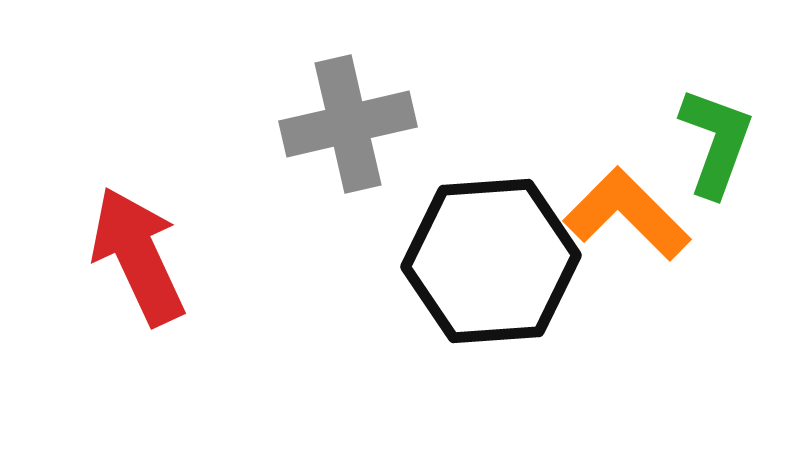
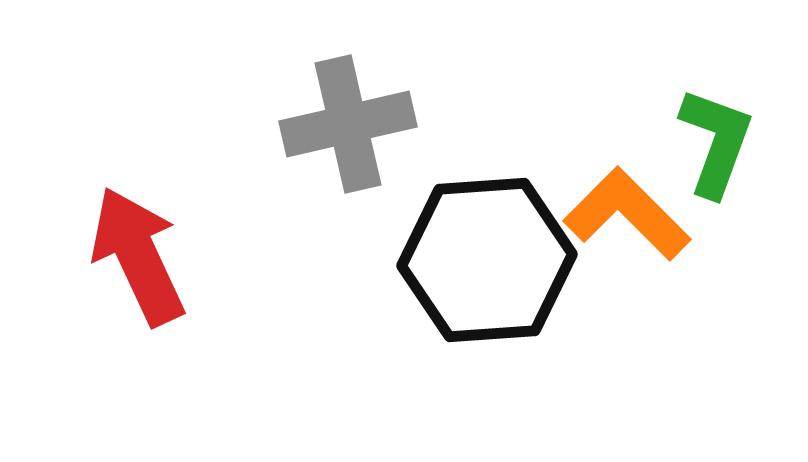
black hexagon: moved 4 px left, 1 px up
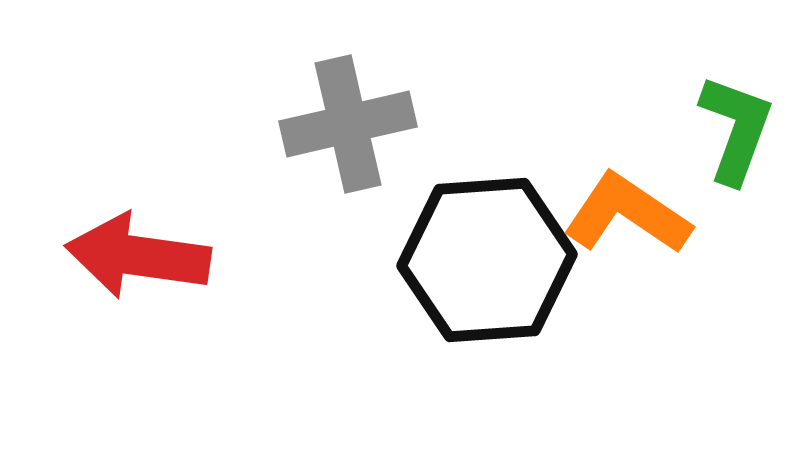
green L-shape: moved 20 px right, 13 px up
orange L-shape: rotated 11 degrees counterclockwise
red arrow: rotated 57 degrees counterclockwise
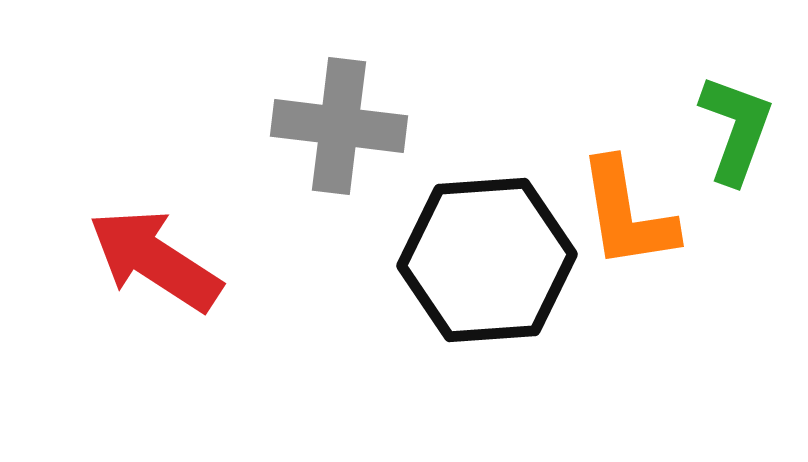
gray cross: moved 9 px left, 2 px down; rotated 20 degrees clockwise
orange L-shape: rotated 133 degrees counterclockwise
red arrow: moved 17 px right, 4 px down; rotated 25 degrees clockwise
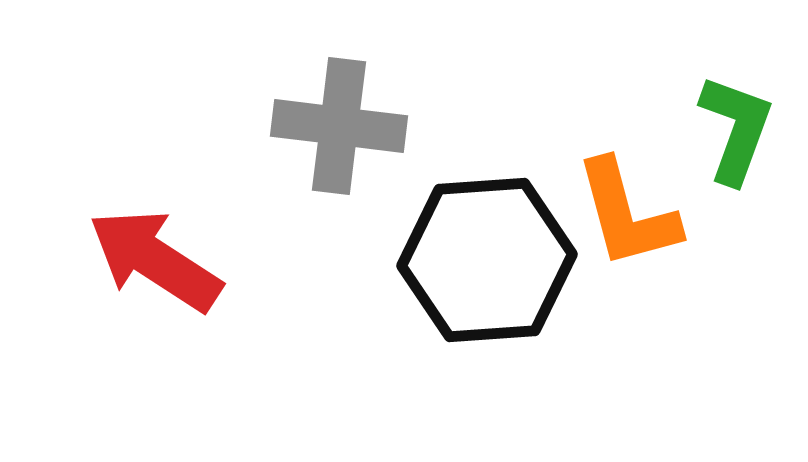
orange L-shape: rotated 6 degrees counterclockwise
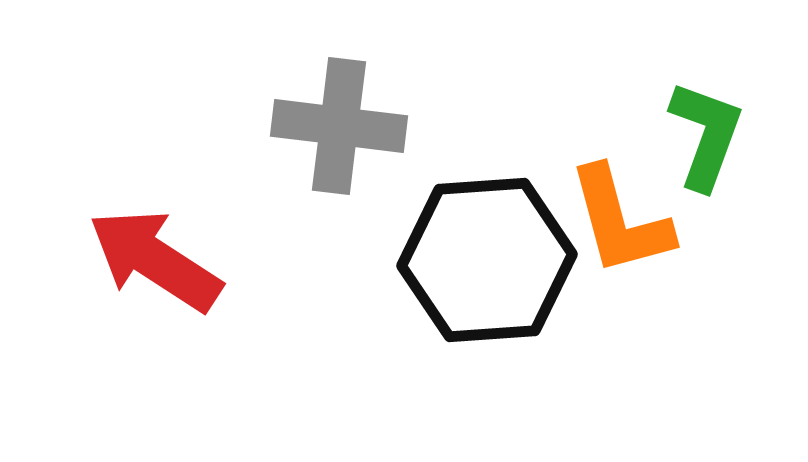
green L-shape: moved 30 px left, 6 px down
orange L-shape: moved 7 px left, 7 px down
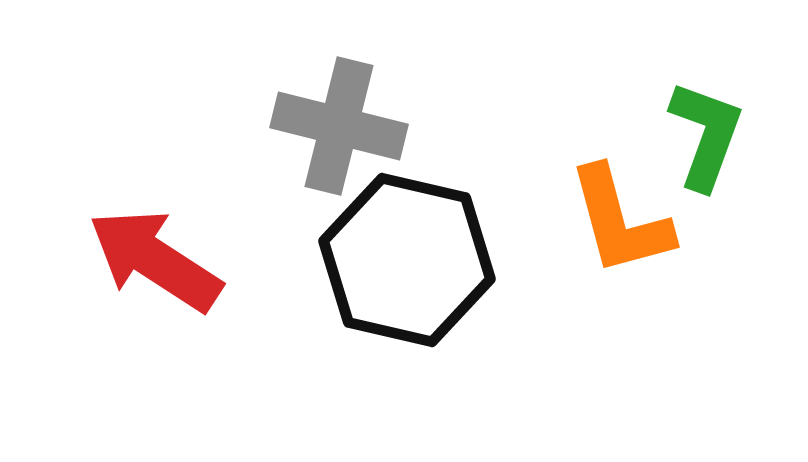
gray cross: rotated 7 degrees clockwise
black hexagon: moved 80 px left; rotated 17 degrees clockwise
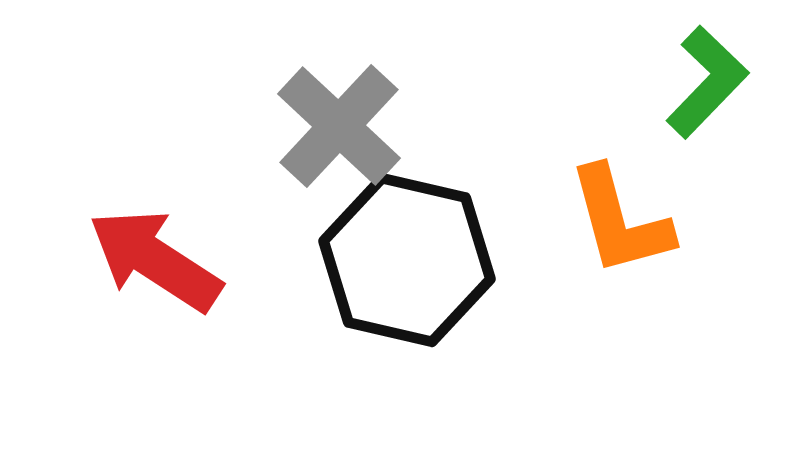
gray cross: rotated 29 degrees clockwise
green L-shape: moved 1 px right, 53 px up; rotated 24 degrees clockwise
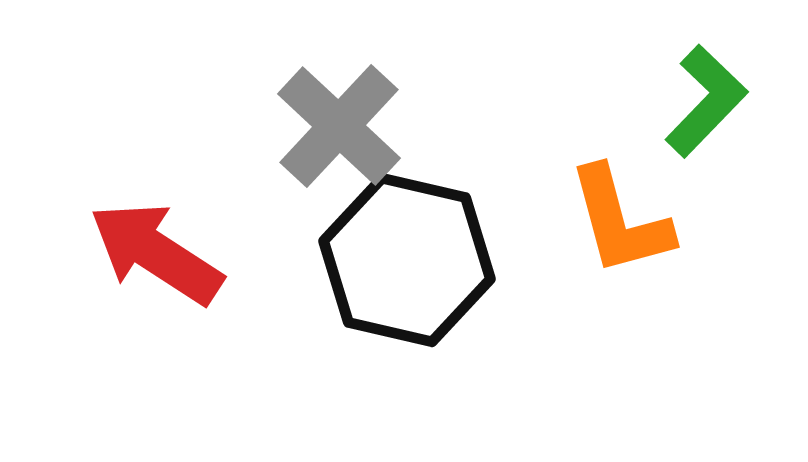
green L-shape: moved 1 px left, 19 px down
red arrow: moved 1 px right, 7 px up
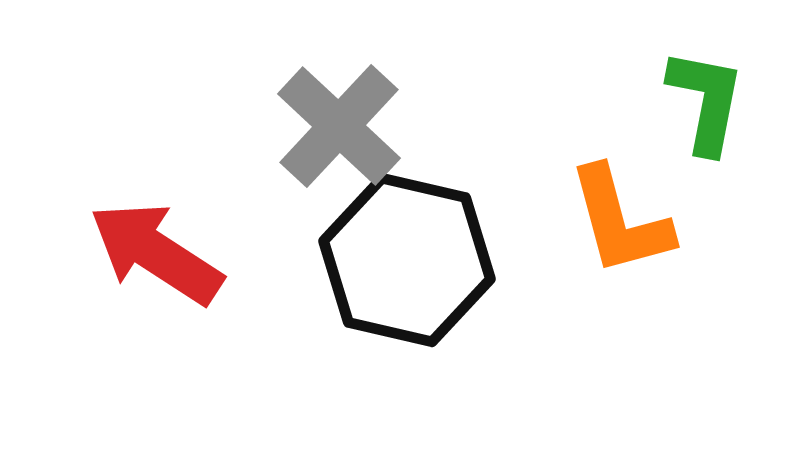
green L-shape: rotated 33 degrees counterclockwise
